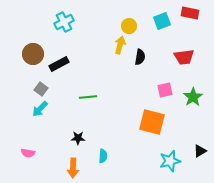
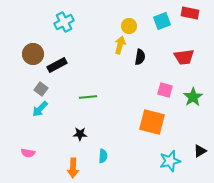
black rectangle: moved 2 px left, 1 px down
pink square: rotated 28 degrees clockwise
black star: moved 2 px right, 4 px up
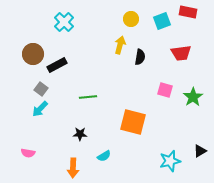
red rectangle: moved 2 px left, 1 px up
cyan cross: rotated 18 degrees counterclockwise
yellow circle: moved 2 px right, 7 px up
red trapezoid: moved 3 px left, 4 px up
orange square: moved 19 px left
cyan semicircle: moved 1 px right; rotated 56 degrees clockwise
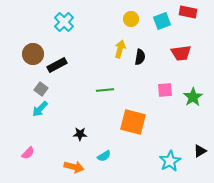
yellow arrow: moved 4 px down
pink square: rotated 21 degrees counterclockwise
green line: moved 17 px right, 7 px up
pink semicircle: rotated 56 degrees counterclockwise
cyan star: rotated 15 degrees counterclockwise
orange arrow: moved 1 px right, 1 px up; rotated 78 degrees counterclockwise
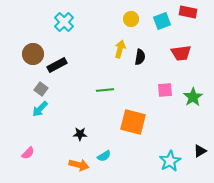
orange arrow: moved 5 px right, 2 px up
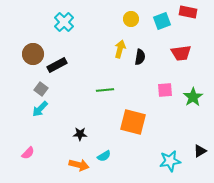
cyan star: rotated 20 degrees clockwise
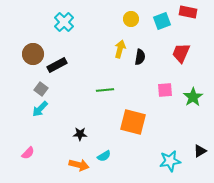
red trapezoid: rotated 120 degrees clockwise
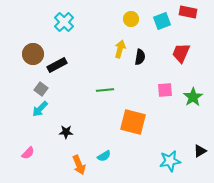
black star: moved 14 px left, 2 px up
orange arrow: rotated 54 degrees clockwise
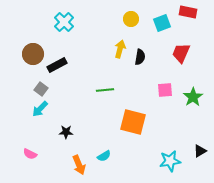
cyan square: moved 2 px down
pink semicircle: moved 2 px right, 1 px down; rotated 72 degrees clockwise
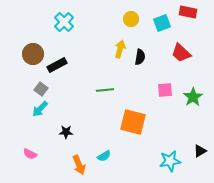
red trapezoid: rotated 70 degrees counterclockwise
